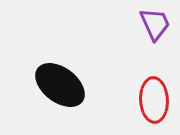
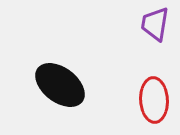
purple trapezoid: rotated 147 degrees counterclockwise
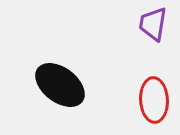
purple trapezoid: moved 2 px left
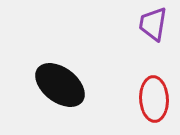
red ellipse: moved 1 px up
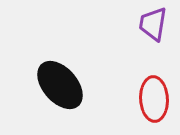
black ellipse: rotated 12 degrees clockwise
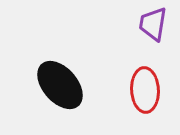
red ellipse: moved 9 px left, 9 px up
